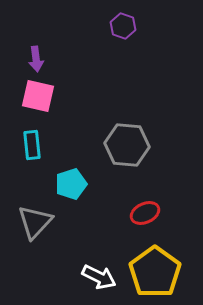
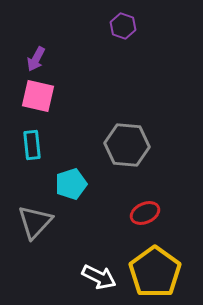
purple arrow: rotated 35 degrees clockwise
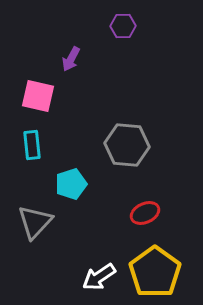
purple hexagon: rotated 20 degrees counterclockwise
purple arrow: moved 35 px right
white arrow: rotated 120 degrees clockwise
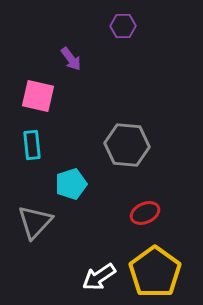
purple arrow: rotated 65 degrees counterclockwise
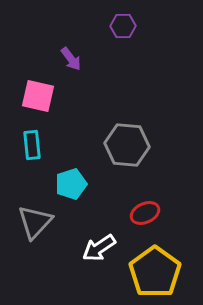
white arrow: moved 29 px up
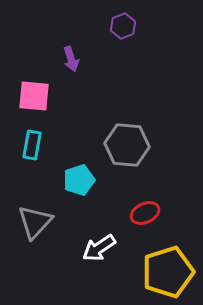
purple hexagon: rotated 20 degrees counterclockwise
purple arrow: rotated 20 degrees clockwise
pink square: moved 4 px left; rotated 8 degrees counterclockwise
cyan rectangle: rotated 16 degrees clockwise
cyan pentagon: moved 8 px right, 4 px up
yellow pentagon: moved 13 px right; rotated 18 degrees clockwise
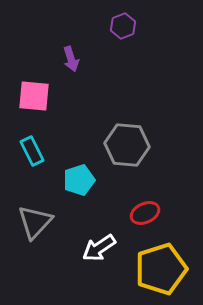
cyan rectangle: moved 6 px down; rotated 36 degrees counterclockwise
yellow pentagon: moved 7 px left, 3 px up
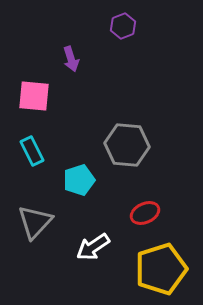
white arrow: moved 6 px left, 1 px up
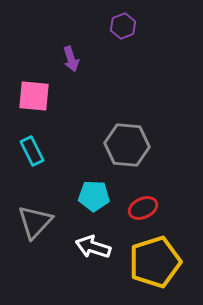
cyan pentagon: moved 15 px right, 16 px down; rotated 20 degrees clockwise
red ellipse: moved 2 px left, 5 px up
white arrow: rotated 52 degrees clockwise
yellow pentagon: moved 6 px left, 7 px up
